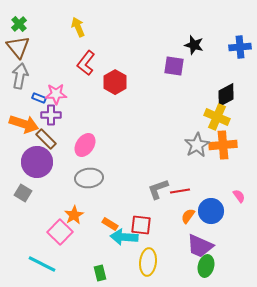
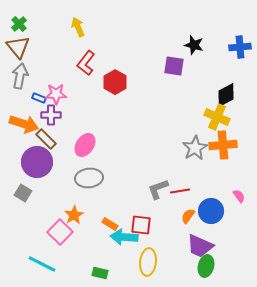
gray star: moved 2 px left, 3 px down
green rectangle: rotated 63 degrees counterclockwise
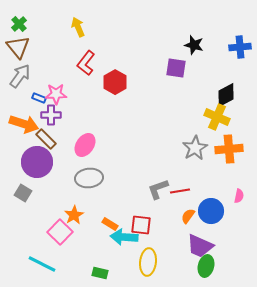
purple square: moved 2 px right, 2 px down
gray arrow: rotated 25 degrees clockwise
orange cross: moved 6 px right, 4 px down
pink semicircle: rotated 48 degrees clockwise
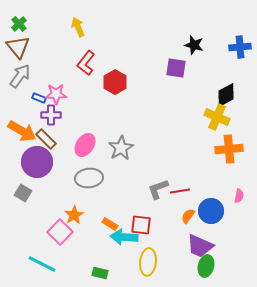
orange arrow: moved 2 px left, 7 px down; rotated 12 degrees clockwise
gray star: moved 74 px left
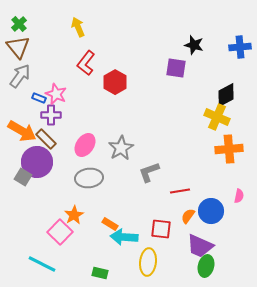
pink star: rotated 25 degrees clockwise
gray L-shape: moved 9 px left, 17 px up
gray square: moved 16 px up
red square: moved 20 px right, 4 px down
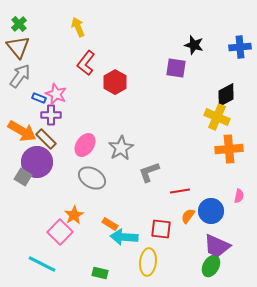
gray ellipse: moved 3 px right; rotated 36 degrees clockwise
purple trapezoid: moved 17 px right
green ellipse: moved 5 px right; rotated 15 degrees clockwise
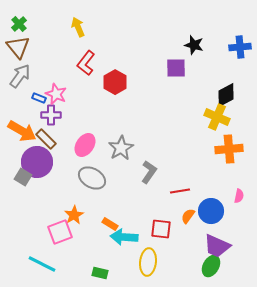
purple square: rotated 10 degrees counterclockwise
gray L-shape: rotated 145 degrees clockwise
pink square: rotated 25 degrees clockwise
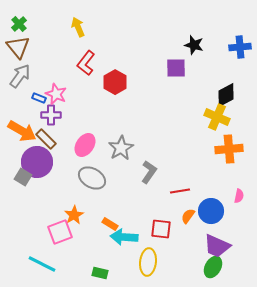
green ellipse: moved 2 px right, 1 px down
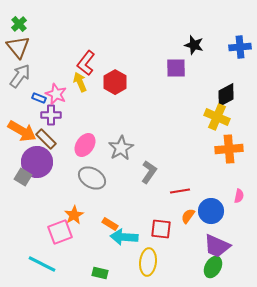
yellow arrow: moved 2 px right, 55 px down
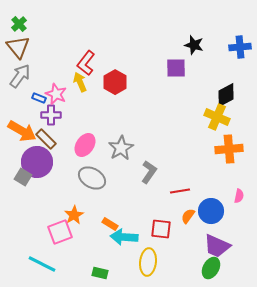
green ellipse: moved 2 px left, 1 px down
